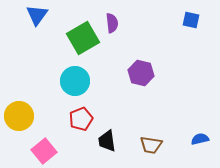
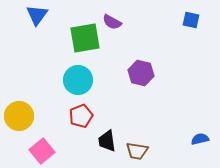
purple semicircle: moved 1 px up; rotated 126 degrees clockwise
green square: moved 2 px right; rotated 20 degrees clockwise
cyan circle: moved 3 px right, 1 px up
red pentagon: moved 3 px up
brown trapezoid: moved 14 px left, 6 px down
pink square: moved 2 px left
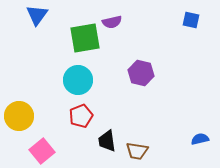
purple semicircle: rotated 42 degrees counterclockwise
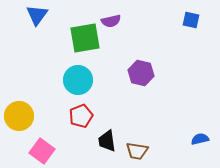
purple semicircle: moved 1 px left, 1 px up
pink square: rotated 15 degrees counterclockwise
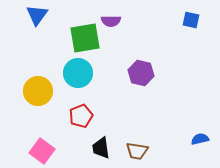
purple semicircle: rotated 12 degrees clockwise
cyan circle: moved 7 px up
yellow circle: moved 19 px right, 25 px up
black trapezoid: moved 6 px left, 7 px down
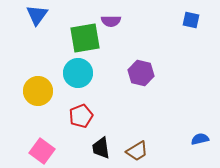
brown trapezoid: rotated 40 degrees counterclockwise
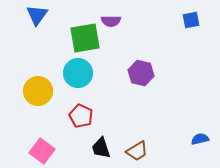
blue square: rotated 24 degrees counterclockwise
red pentagon: rotated 25 degrees counterclockwise
black trapezoid: rotated 10 degrees counterclockwise
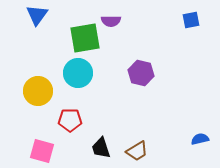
red pentagon: moved 11 px left, 4 px down; rotated 25 degrees counterclockwise
pink square: rotated 20 degrees counterclockwise
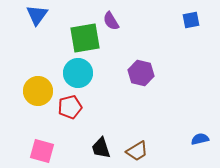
purple semicircle: rotated 60 degrees clockwise
red pentagon: moved 13 px up; rotated 15 degrees counterclockwise
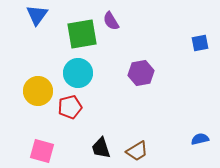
blue square: moved 9 px right, 23 px down
green square: moved 3 px left, 4 px up
purple hexagon: rotated 25 degrees counterclockwise
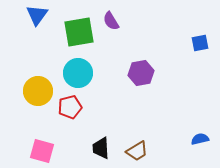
green square: moved 3 px left, 2 px up
black trapezoid: rotated 15 degrees clockwise
